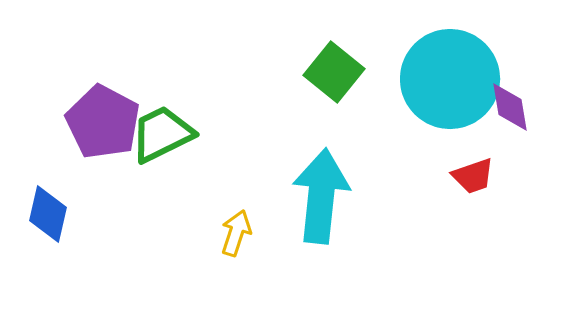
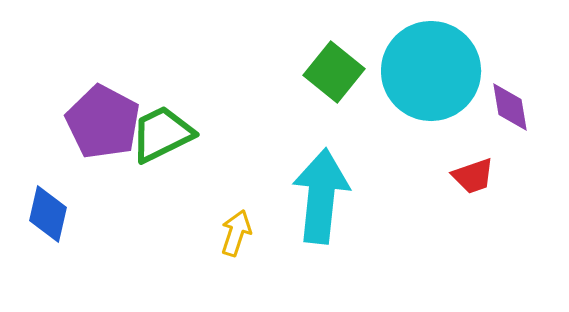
cyan circle: moved 19 px left, 8 px up
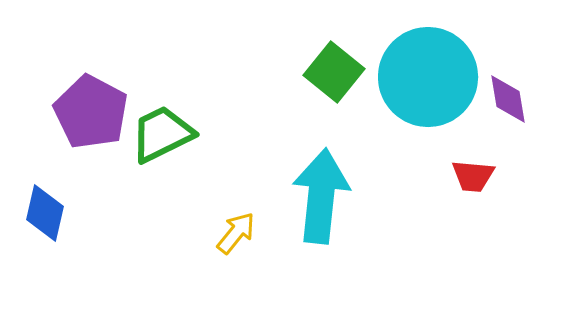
cyan circle: moved 3 px left, 6 px down
purple diamond: moved 2 px left, 8 px up
purple pentagon: moved 12 px left, 10 px up
red trapezoid: rotated 24 degrees clockwise
blue diamond: moved 3 px left, 1 px up
yellow arrow: rotated 21 degrees clockwise
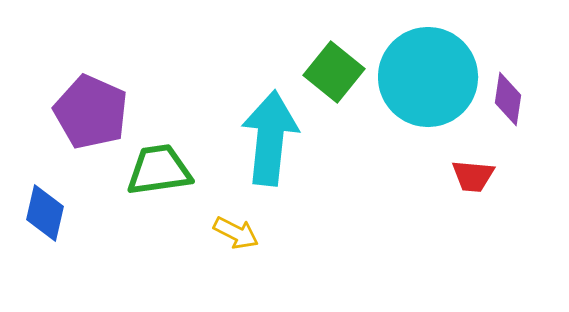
purple diamond: rotated 18 degrees clockwise
purple pentagon: rotated 4 degrees counterclockwise
green trapezoid: moved 3 px left, 36 px down; rotated 18 degrees clockwise
cyan arrow: moved 51 px left, 58 px up
yellow arrow: rotated 78 degrees clockwise
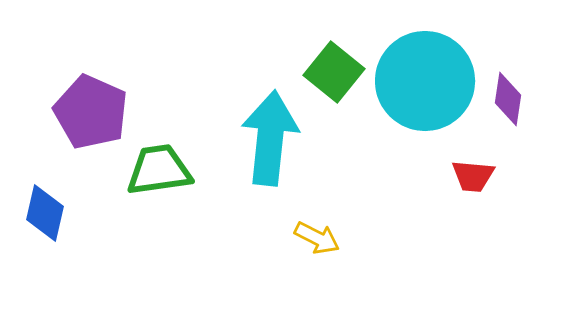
cyan circle: moved 3 px left, 4 px down
yellow arrow: moved 81 px right, 5 px down
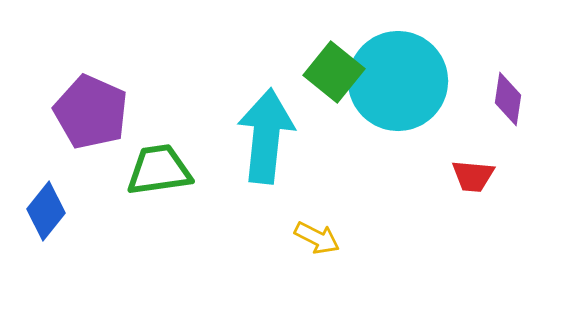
cyan circle: moved 27 px left
cyan arrow: moved 4 px left, 2 px up
blue diamond: moved 1 px right, 2 px up; rotated 26 degrees clockwise
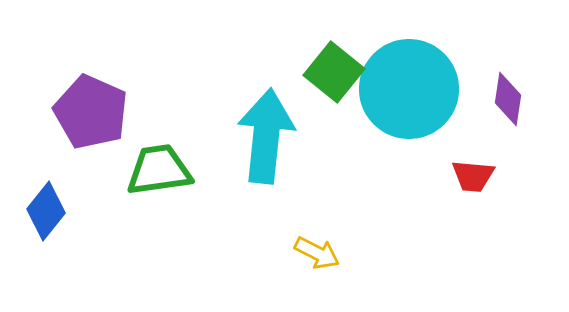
cyan circle: moved 11 px right, 8 px down
yellow arrow: moved 15 px down
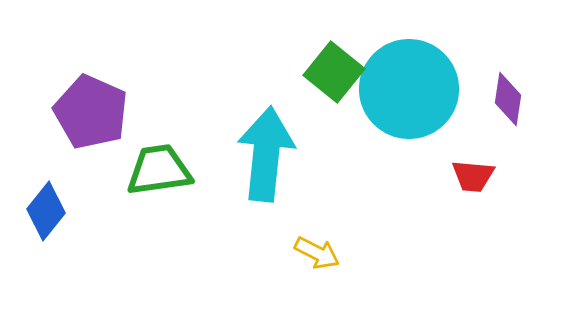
cyan arrow: moved 18 px down
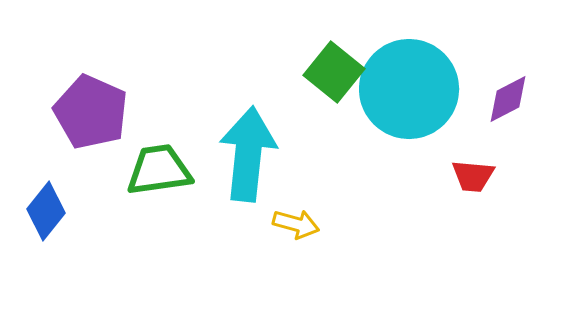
purple diamond: rotated 54 degrees clockwise
cyan arrow: moved 18 px left
yellow arrow: moved 21 px left, 29 px up; rotated 12 degrees counterclockwise
